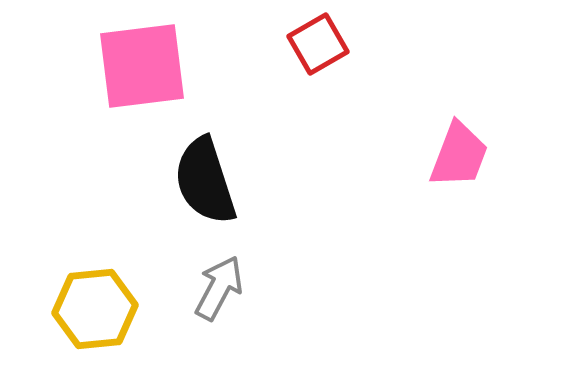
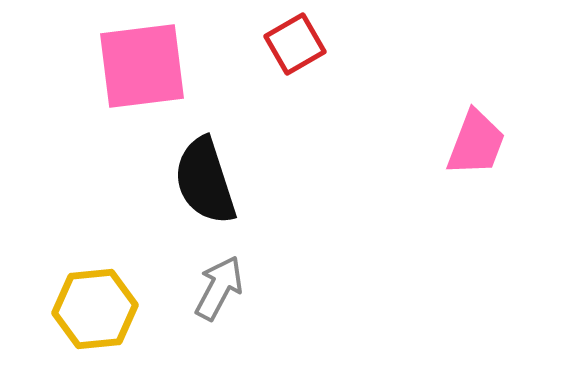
red square: moved 23 px left
pink trapezoid: moved 17 px right, 12 px up
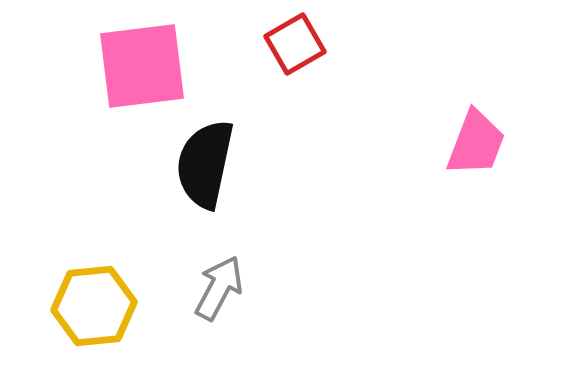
black semicircle: moved 17 px up; rotated 30 degrees clockwise
yellow hexagon: moved 1 px left, 3 px up
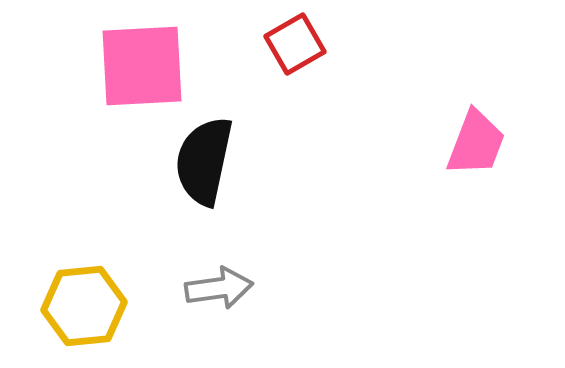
pink square: rotated 4 degrees clockwise
black semicircle: moved 1 px left, 3 px up
gray arrow: rotated 54 degrees clockwise
yellow hexagon: moved 10 px left
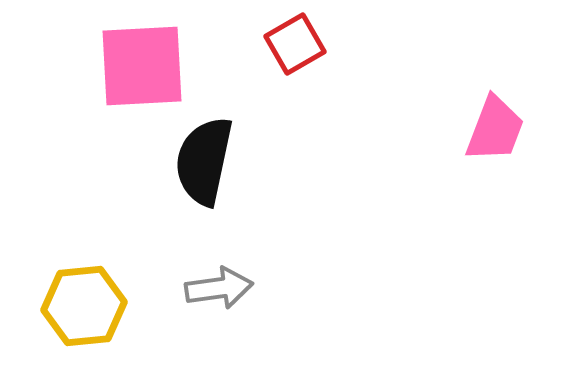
pink trapezoid: moved 19 px right, 14 px up
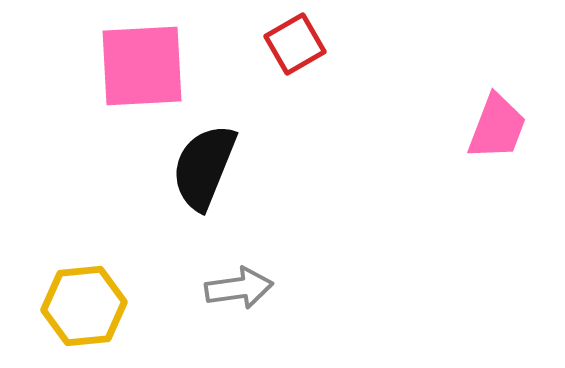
pink trapezoid: moved 2 px right, 2 px up
black semicircle: moved 6 px down; rotated 10 degrees clockwise
gray arrow: moved 20 px right
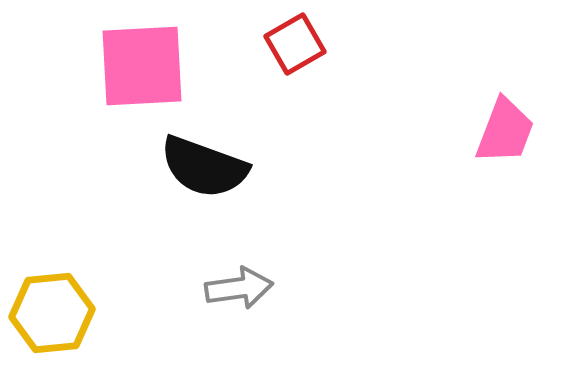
pink trapezoid: moved 8 px right, 4 px down
black semicircle: rotated 92 degrees counterclockwise
yellow hexagon: moved 32 px left, 7 px down
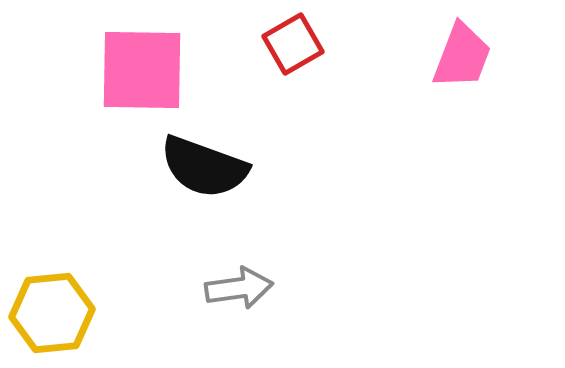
red square: moved 2 px left
pink square: moved 4 px down; rotated 4 degrees clockwise
pink trapezoid: moved 43 px left, 75 px up
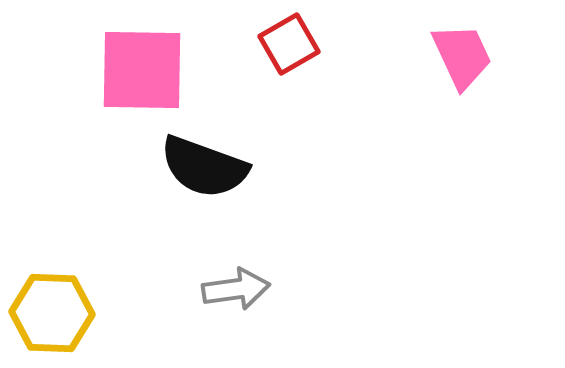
red square: moved 4 px left
pink trapezoid: rotated 46 degrees counterclockwise
gray arrow: moved 3 px left, 1 px down
yellow hexagon: rotated 8 degrees clockwise
